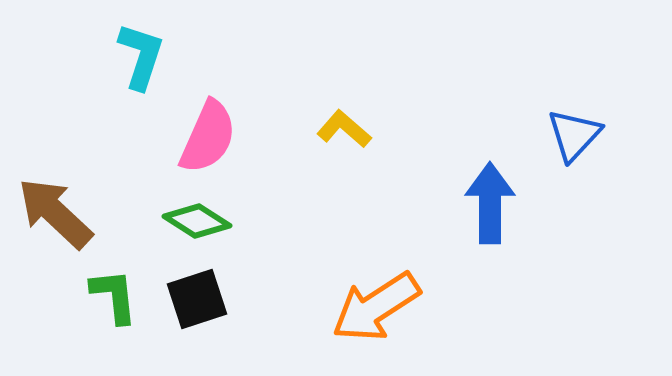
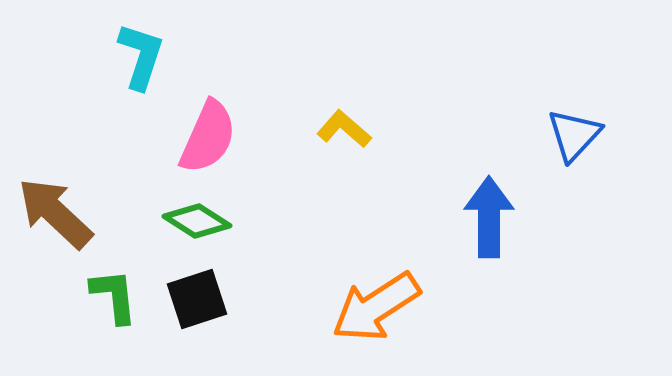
blue arrow: moved 1 px left, 14 px down
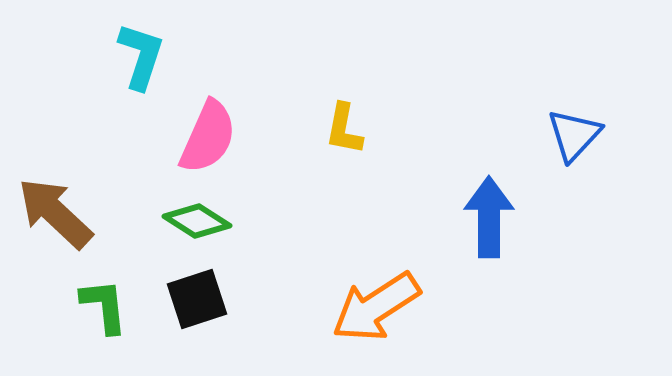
yellow L-shape: rotated 120 degrees counterclockwise
green L-shape: moved 10 px left, 10 px down
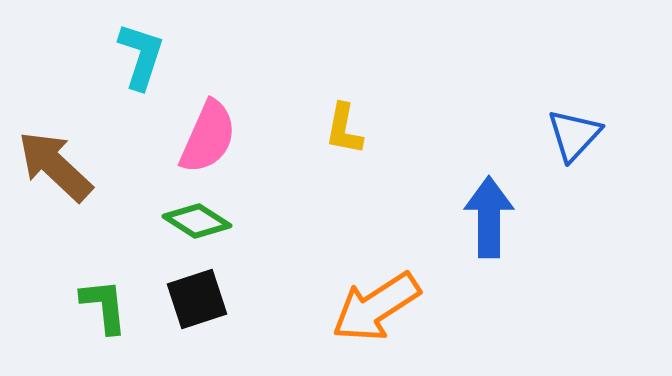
brown arrow: moved 47 px up
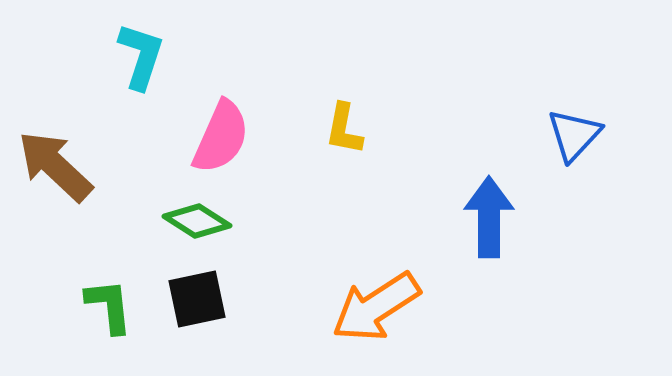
pink semicircle: moved 13 px right
black square: rotated 6 degrees clockwise
green L-shape: moved 5 px right
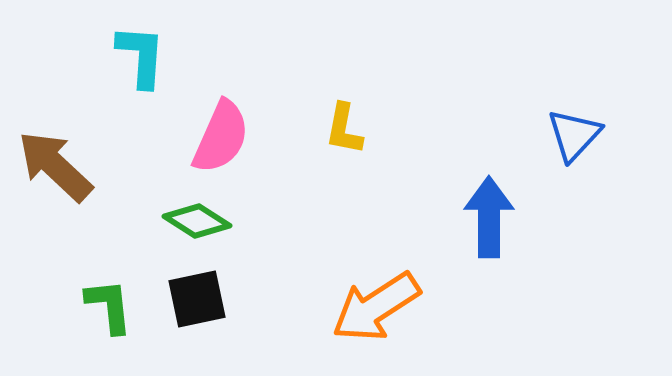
cyan L-shape: rotated 14 degrees counterclockwise
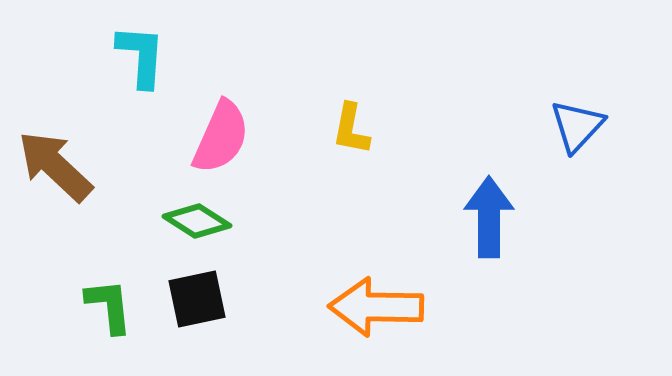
yellow L-shape: moved 7 px right
blue triangle: moved 3 px right, 9 px up
orange arrow: rotated 34 degrees clockwise
